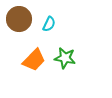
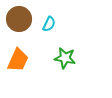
orange trapezoid: moved 16 px left; rotated 20 degrees counterclockwise
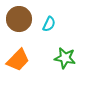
orange trapezoid: rotated 20 degrees clockwise
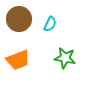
cyan semicircle: moved 1 px right
orange trapezoid: rotated 25 degrees clockwise
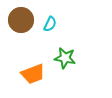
brown circle: moved 2 px right, 1 px down
orange trapezoid: moved 15 px right, 14 px down
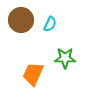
green star: rotated 10 degrees counterclockwise
orange trapezoid: rotated 135 degrees clockwise
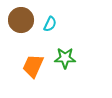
orange trapezoid: moved 8 px up
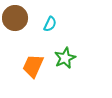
brown circle: moved 6 px left, 2 px up
green star: rotated 25 degrees counterclockwise
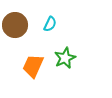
brown circle: moved 7 px down
